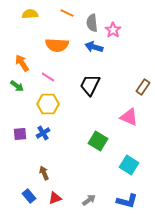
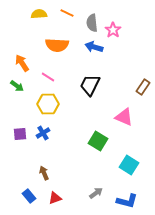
yellow semicircle: moved 9 px right
pink triangle: moved 5 px left
gray arrow: moved 7 px right, 7 px up
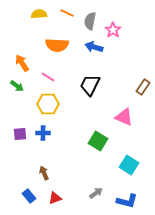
gray semicircle: moved 2 px left, 2 px up; rotated 18 degrees clockwise
blue cross: rotated 32 degrees clockwise
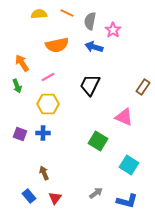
orange semicircle: rotated 15 degrees counterclockwise
pink line: rotated 64 degrees counterclockwise
green arrow: rotated 32 degrees clockwise
purple square: rotated 24 degrees clockwise
red triangle: rotated 32 degrees counterclockwise
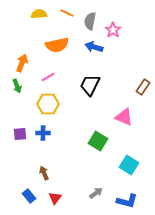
orange arrow: rotated 54 degrees clockwise
purple square: rotated 24 degrees counterclockwise
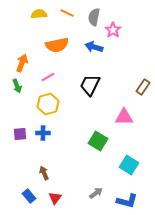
gray semicircle: moved 4 px right, 4 px up
yellow hexagon: rotated 15 degrees counterclockwise
pink triangle: rotated 24 degrees counterclockwise
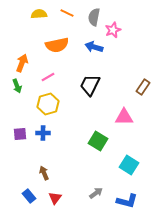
pink star: rotated 14 degrees clockwise
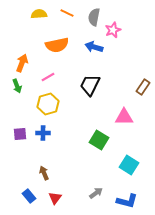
green square: moved 1 px right, 1 px up
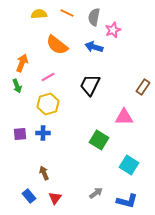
orange semicircle: rotated 50 degrees clockwise
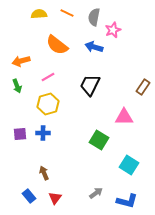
orange arrow: moved 1 px left, 2 px up; rotated 126 degrees counterclockwise
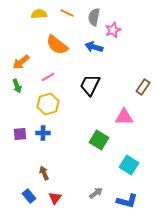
orange arrow: moved 1 px down; rotated 24 degrees counterclockwise
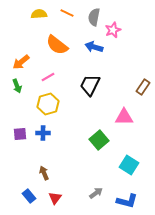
green square: rotated 18 degrees clockwise
